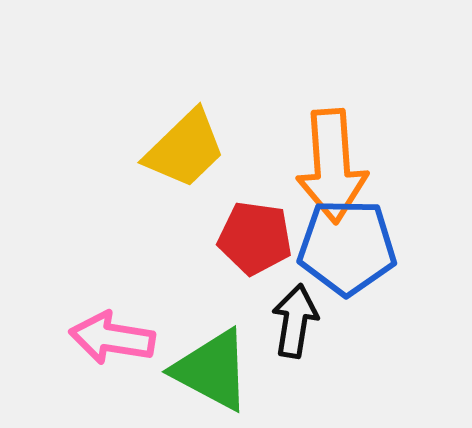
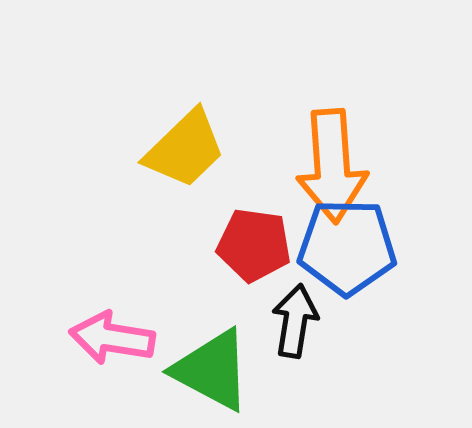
red pentagon: moved 1 px left, 7 px down
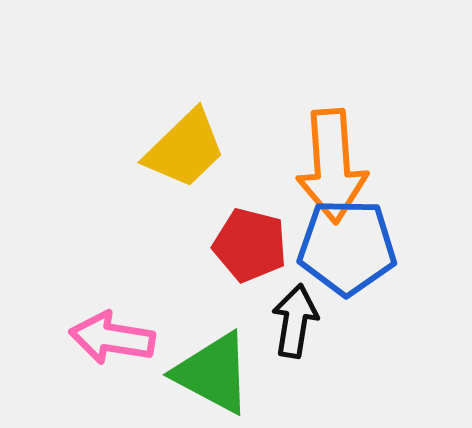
red pentagon: moved 4 px left; rotated 6 degrees clockwise
green triangle: moved 1 px right, 3 px down
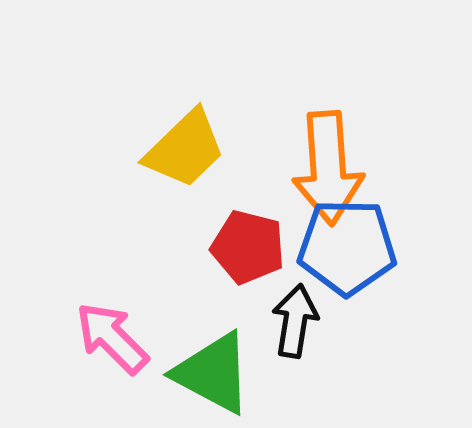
orange arrow: moved 4 px left, 2 px down
red pentagon: moved 2 px left, 2 px down
pink arrow: rotated 36 degrees clockwise
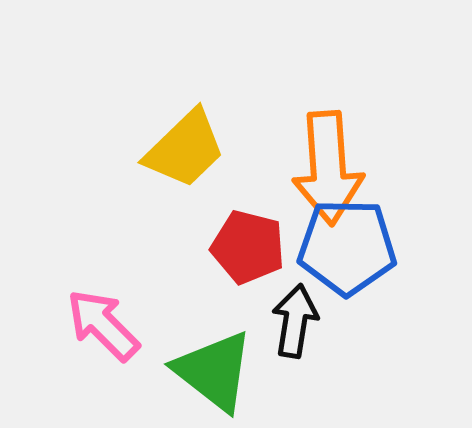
pink arrow: moved 9 px left, 13 px up
green triangle: moved 1 px right, 2 px up; rotated 10 degrees clockwise
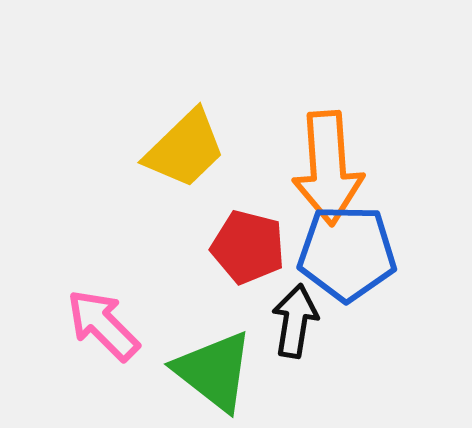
blue pentagon: moved 6 px down
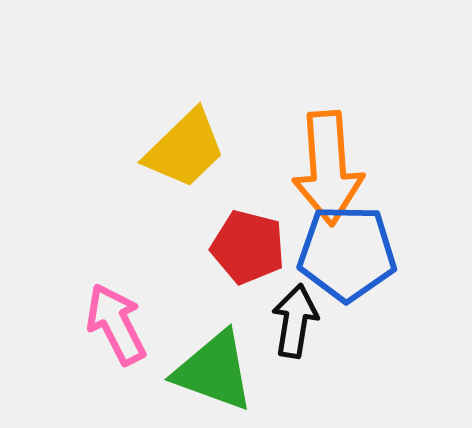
pink arrow: moved 13 px right, 1 px up; rotated 18 degrees clockwise
green triangle: rotated 18 degrees counterclockwise
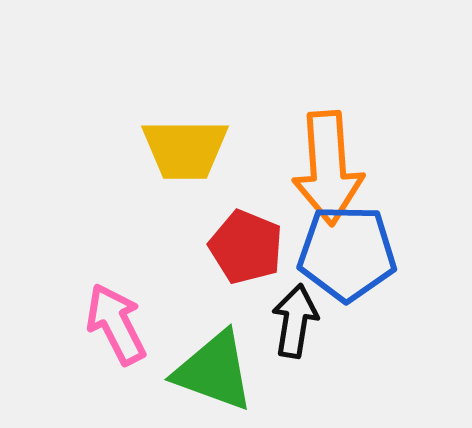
yellow trapezoid: rotated 44 degrees clockwise
red pentagon: moved 2 px left; rotated 8 degrees clockwise
